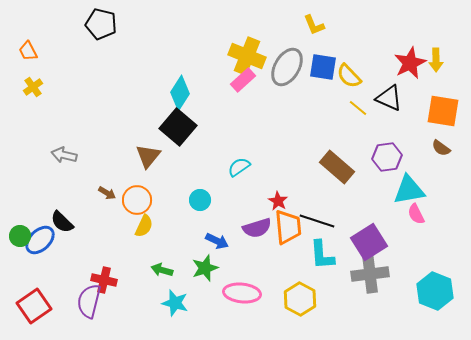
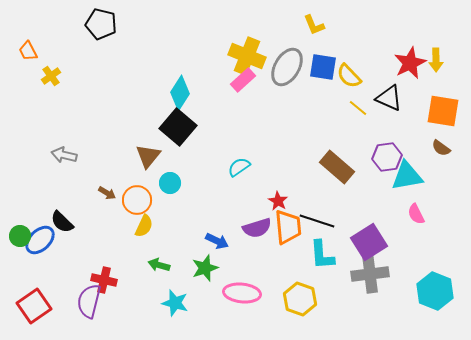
yellow cross at (33, 87): moved 18 px right, 11 px up
cyan triangle at (409, 190): moved 2 px left, 14 px up
cyan circle at (200, 200): moved 30 px left, 17 px up
green arrow at (162, 270): moved 3 px left, 5 px up
yellow hexagon at (300, 299): rotated 8 degrees counterclockwise
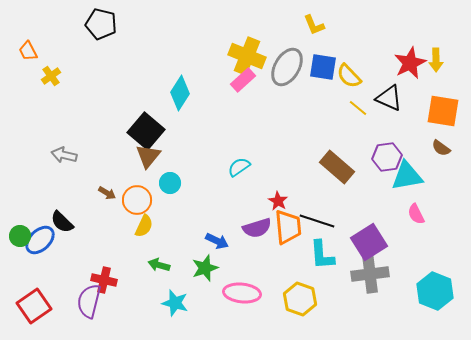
black square at (178, 127): moved 32 px left, 4 px down
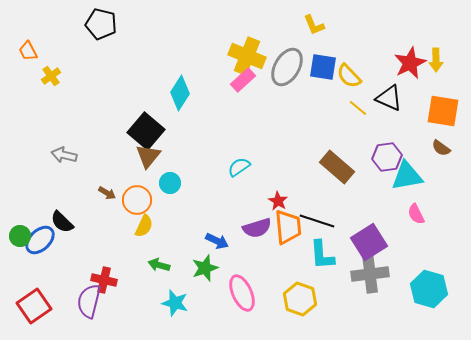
cyan hexagon at (435, 291): moved 6 px left, 2 px up; rotated 6 degrees counterclockwise
pink ellipse at (242, 293): rotated 60 degrees clockwise
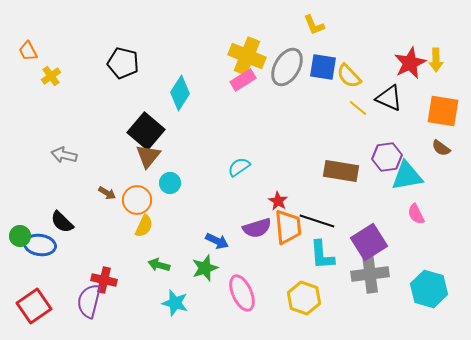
black pentagon at (101, 24): moved 22 px right, 39 px down
pink rectangle at (243, 80): rotated 10 degrees clockwise
brown rectangle at (337, 167): moved 4 px right, 4 px down; rotated 32 degrees counterclockwise
blue ellipse at (40, 240): moved 5 px down; rotated 52 degrees clockwise
yellow hexagon at (300, 299): moved 4 px right, 1 px up
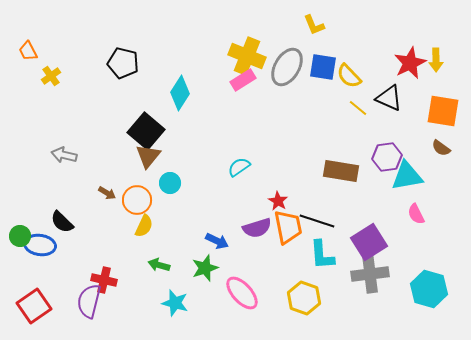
orange trapezoid at (288, 227): rotated 6 degrees counterclockwise
pink ellipse at (242, 293): rotated 18 degrees counterclockwise
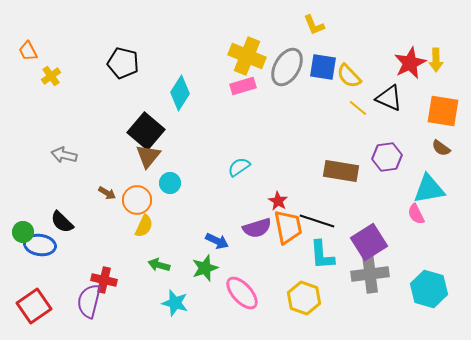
pink rectangle at (243, 80): moved 6 px down; rotated 15 degrees clockwise
cyan triangle at (407, 176): moved 22 px right, 13 px down
green circle at (20, 236): moved 3 px right, 4 px up
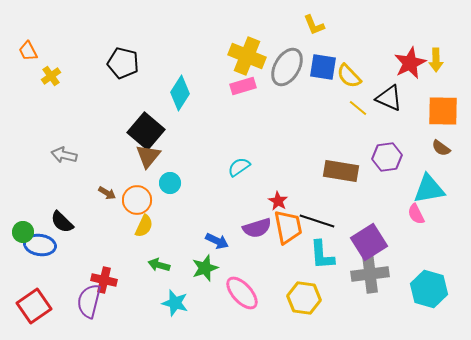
orange square at (443, 111): rotated 8 degrees counterclockwise
yellow hexagon at (304, 298): rotated 12 degrees counterclockwise
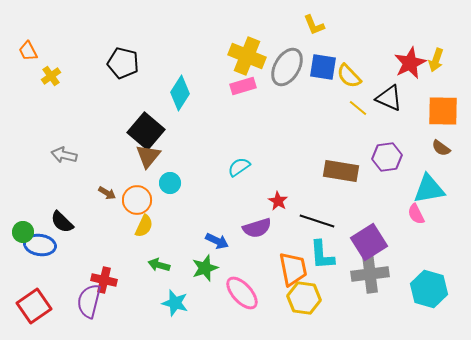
yellow arrow at (436, 60): rotated 20 degrees clockwise
orange trapezoid at (288, 227): moved 5 px right, 42 px down
